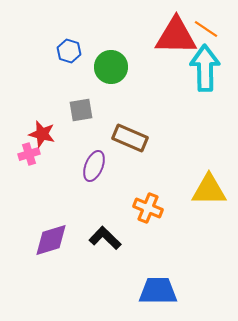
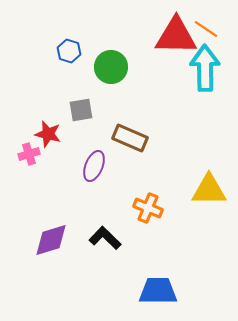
red star: moved 6 px right
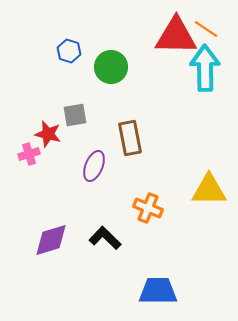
gray square: moved 6 px left, 5 px down
brown rectangle: rotated 56 degrees clockwise
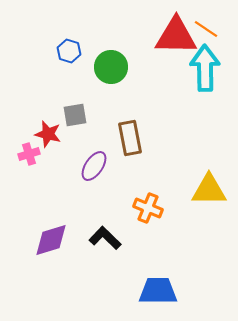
purple ellipse: rotated 12 degrees clockwise
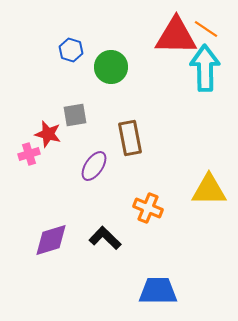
blue hexagon: moved 2 px right, 1 px up
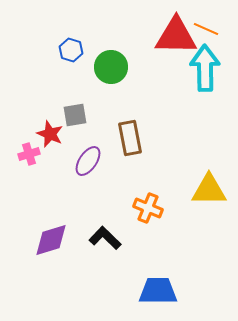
orange line: rotated 10 degrees counterclockwise
red star: moved 2 px right; rotated 8 degrees clockwise
purple ellipse: moved 6 px left, 5 px up
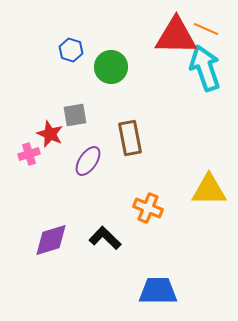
cyan arrow: rotated 18 degrees counterclockwise
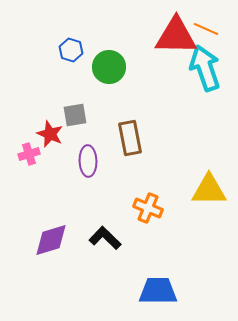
green circle: moved 2 px left
purple ellipse: rotated 36 degrees counterclockwise
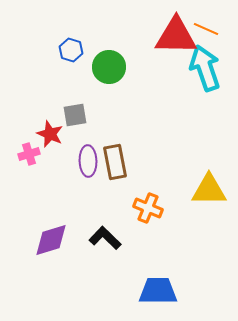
brown rectangle: moved 15 px left, 24 px down
